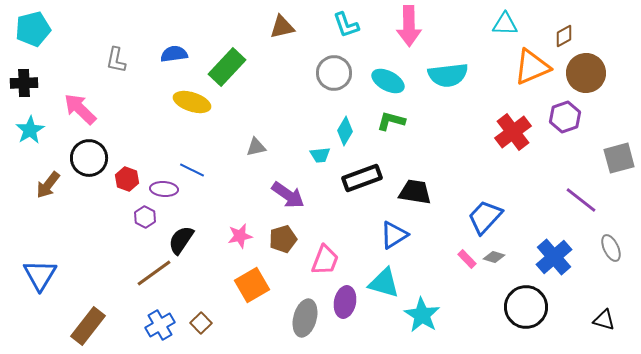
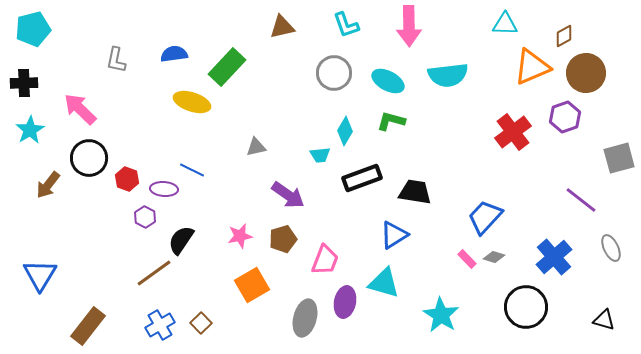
cyan star at (422, 315): moved 19 px right
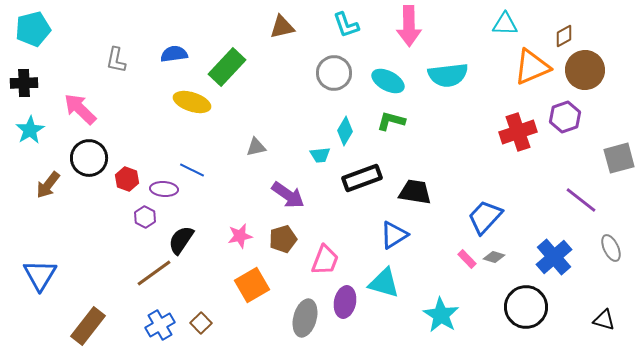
brown circle at (586, 73): moved 1 px left, 3 px up
red cross at (513, 132): moved 5 px right; rotated 18 degrees clockwise
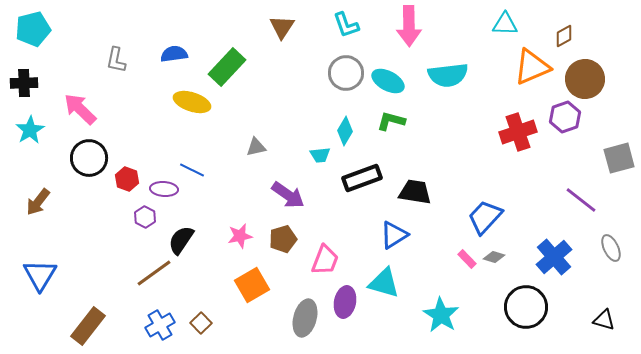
brown triangle at (282, 27): rotated 44 degrees counterclockwise
brown circle at (585, 70): moved 9 px down
gray circle at (334, 73): moved 12 px right
brown arrow at (48, 185): moved 10 px left, 17 px down
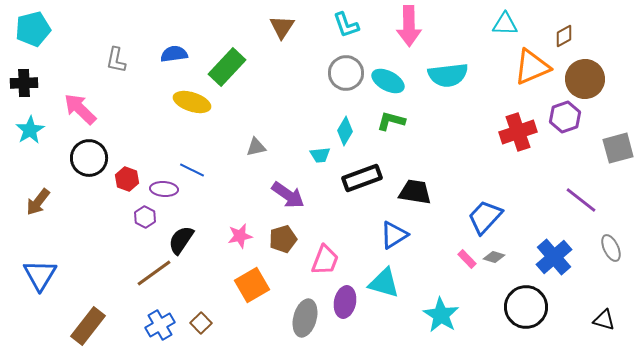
gray square at (619, 158): moved 1 px left, 10 px up
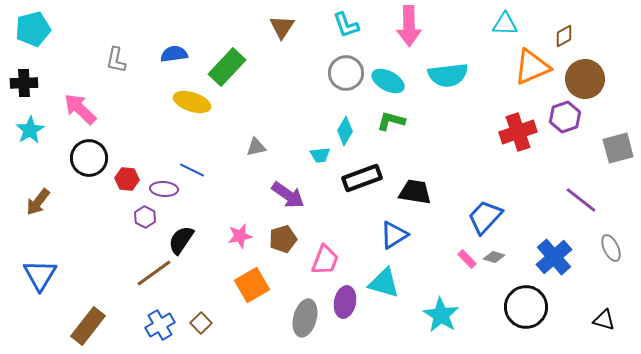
red hexagon at (127, 179): rotated 15 degrees counterclockwise
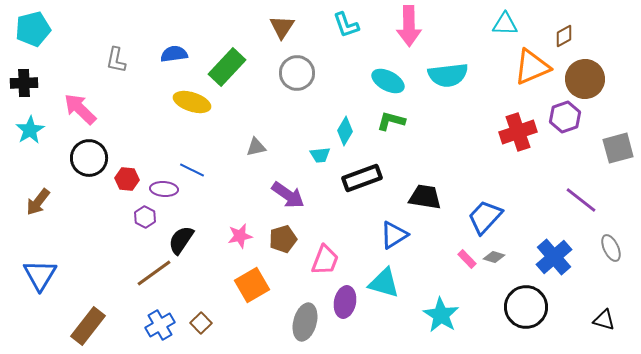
gray circle at (346, 73): moved 49 px left
black trapezoid at (415, 192): moved 10 px right, 5 px down
gray ellipse at (305, 318): moved 4 px down
